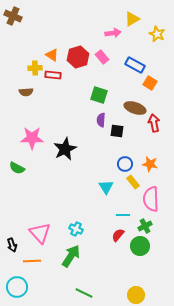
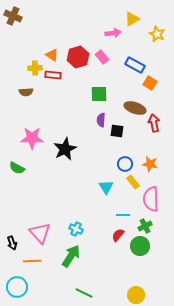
green square: moved 1 px up; rotated 18 degrees counterclockwise
black arrow: moved 2 px up
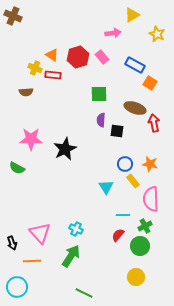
yellow triangle: moved 4 px up
yellow cross: rotated 24 degrees clockwise
pink star: moved 1 px left, 1 px down
yellow rectangle: moved 1 px up
yellow circle: moved 18 px up
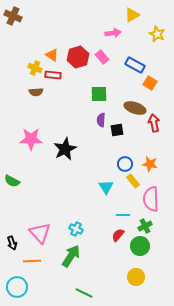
brown semicircle: moved 10 px right
black square: moved 1 px up; rotated 16 degrees counterclockwise
green semicircle: moved 5 px left, 13 px down
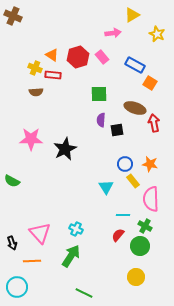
green cross: rotated 32 degrees counterclockwise
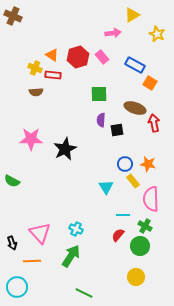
orange star: moved 2 px left
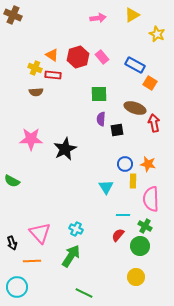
brown cross: moved 1 px up
pink arrow: moved 15 px left, 15 px up
purple semicircle: moved 1 px up
yellow rectangle: rotated 40 degrees clockwise
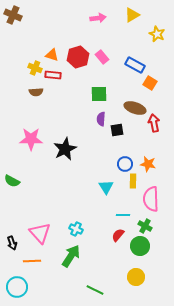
orange triangle: rotated 16 degrees counterclockwise
green line: moved 11 px right, 3 px up
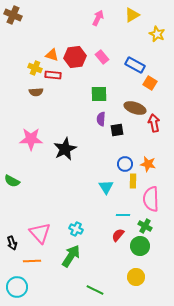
pink arrow: rotated 56 degrees counterclockwise
red hexagon: moved 3 px left; rotated 10 degrees clockwise
